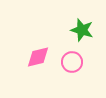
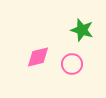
pink circle: moved 2 px down
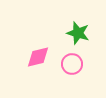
green star: moved 4 px left, 3 px down
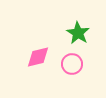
green star: rotated 15 degrees clockwise
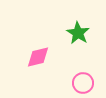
pink circle: moved 11 px right, 19 px down
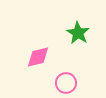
pink circle: moved 17 px left
